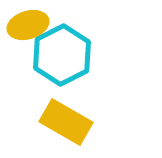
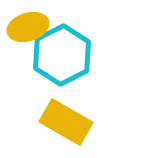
yellow ellipse: moved 2 px down
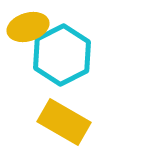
yellow rectangle: moved 2 px left
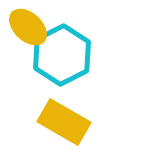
yellow ellipse: rotated 60 degrees clockwise
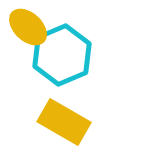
cyan hexagon: rotated 4 degrees clockwise
